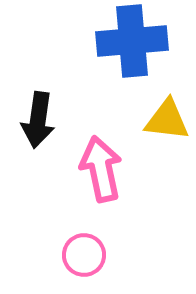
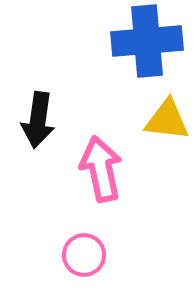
blue cross: moved 15 px right
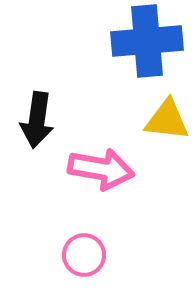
black arrow: moved 1 px left
pink arrow: rotated 112 degrees clockwise
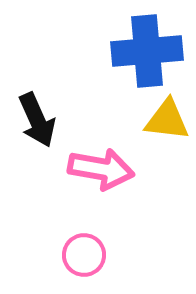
blue cross: moved 10 px down
black arrow: rotated 32 degrees counterclockwise
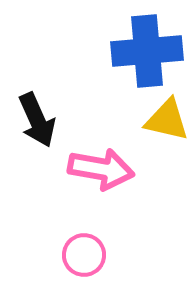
yellow triangle: rotated 6 degrees clockwise
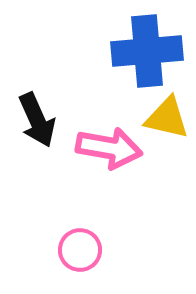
yellow triangle: moved 2 px up
pink arrow: moved 8 px right, 21 px up
pink circle: moved 4 px left, 5 px up
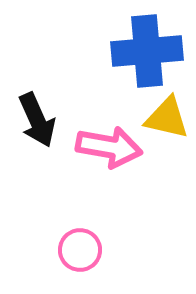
pink arrow: moved 1 px up
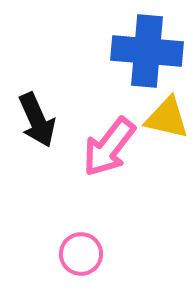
blue cross: rotated 10 degrees clockwise
pink arrow: rotated 118 degrees clockwise
pink circle: moved 1 px right, 4 px down
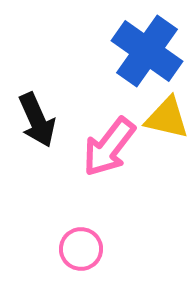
blue cross: rotated 30 degrees clockwise
pink circle: moved 5 px up
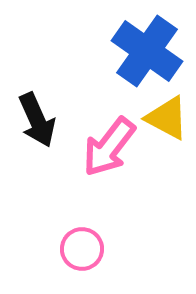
yellow triangle: rotated 15 degrees clockwise
pink circle: moved 1 px right
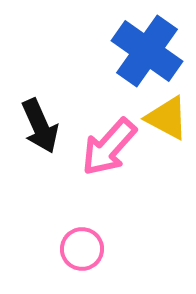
black arrow: moved 3 px right, 6 px down
pink arrow: rotated 4 degrees clockwise
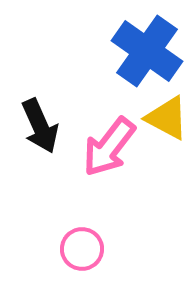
pink arrow: rotated 4 degrees counterclockwise
